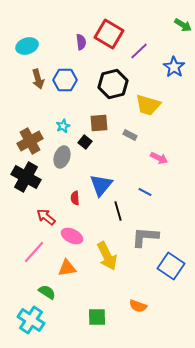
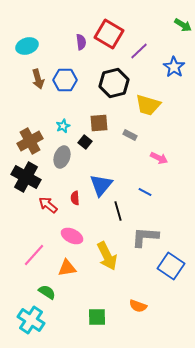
black hexagon: moved 1 px right, 1 px up
red arrow: moved 2 px right, 12 px up
pink line: moved 3 px down
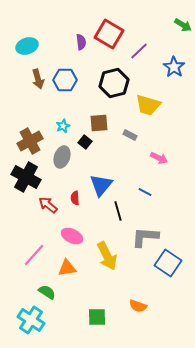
blue square: moved 3 px left, 3 px up
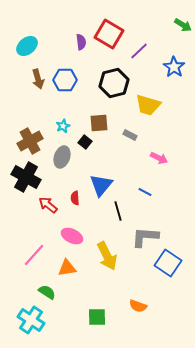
cyan ellipse: rotated 20 degrees counterclockwise
